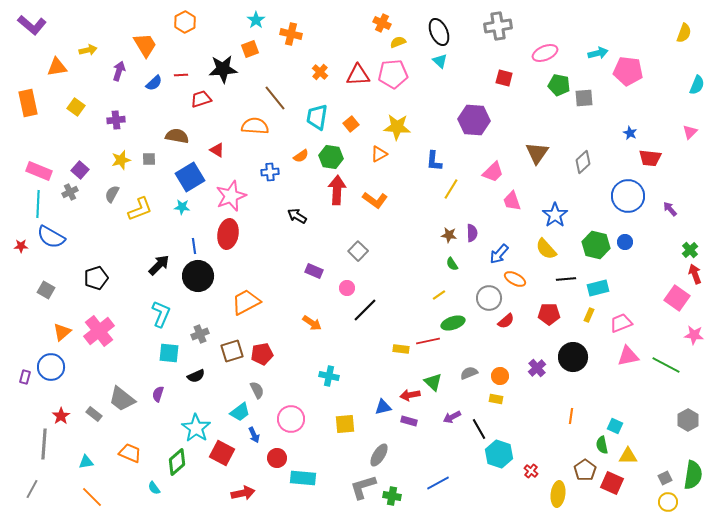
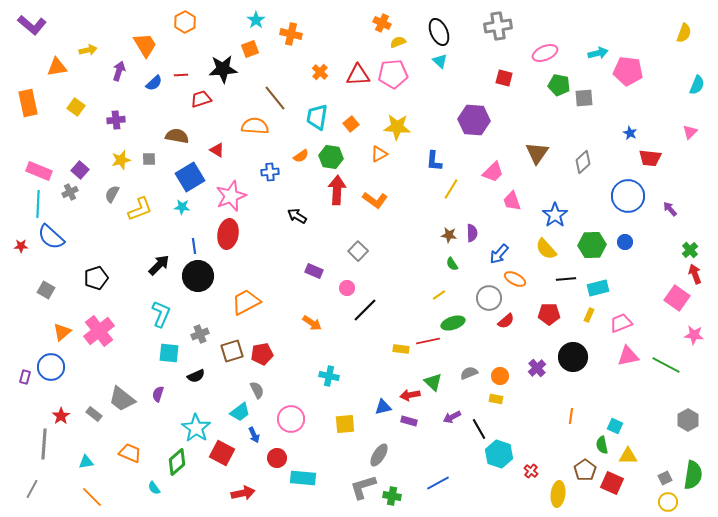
blue semicircle at (51, 237): rotated 12 degrees clockwise
green hexagon at (596, 245): moved 4 px left; rotated 16 degrees counterclockwise
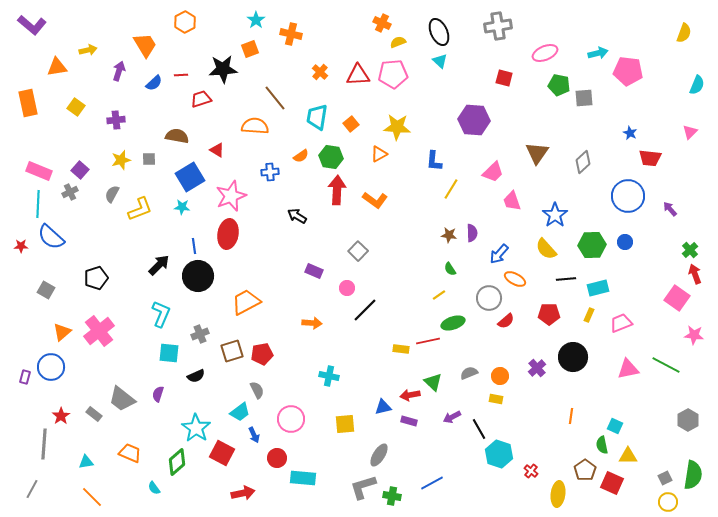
green semicircle at (452, 264): moved 2 px left, 5 px down
orange arrow at (312, 323): rotated 30 degrees counterclockwise
pink triangle at (628, 356): moved 13 px down
blue line at (438, 483): moved 6 px left
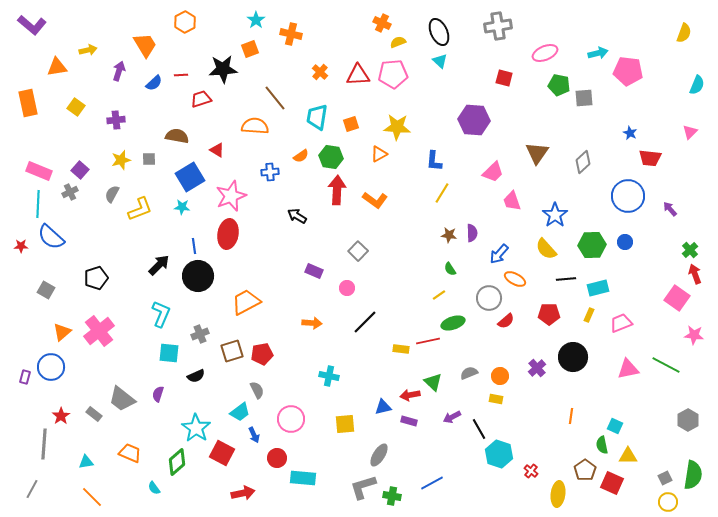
orange square at (351, 124): rotated 21 degrees clockwise
yellow line at (451, 189): moved 9 px left, 4 px down
black line at (365, 310): moved 12 px down
